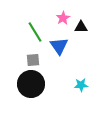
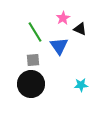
black triangle: moved 1 px left, 2 px down; rotated 24 degrees clockwise
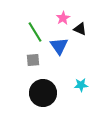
black circle: moved 12 px right, 9 px down
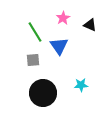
black triangle: moved 10 px right, 4 px up
